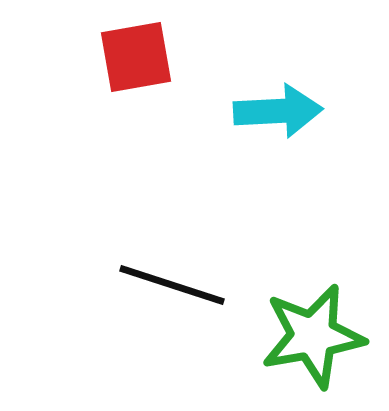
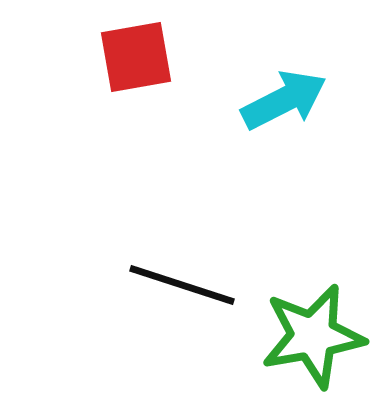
cyan arrow: moved 6 px right, 11 px up; rotated 24 degrees counterclockwise
black line: moved 10 px right
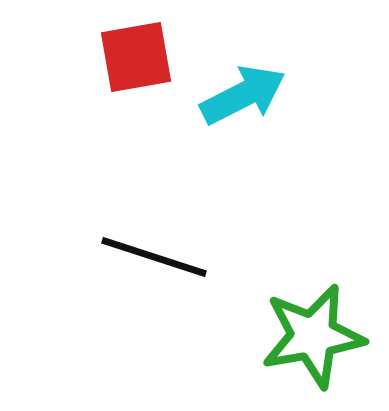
cyan arrow: moved 41 px left, 5 px up
black line: moved 28 px left, 28 px up
